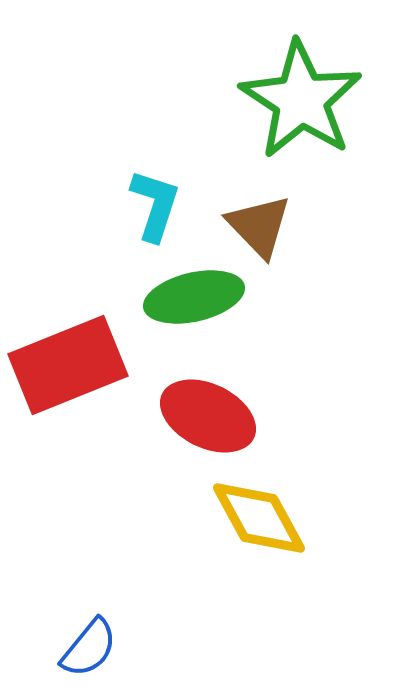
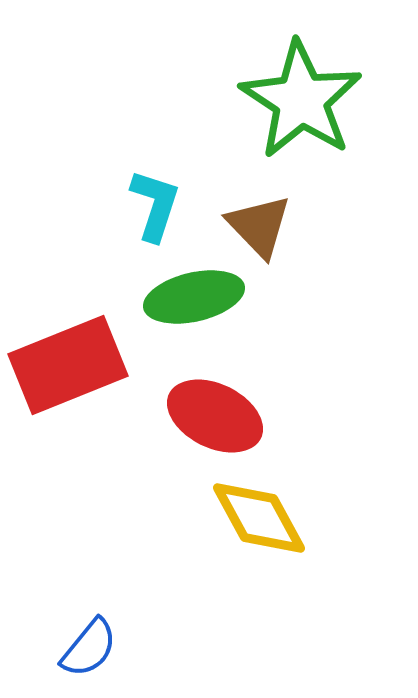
red ellipse: moved 7 px right
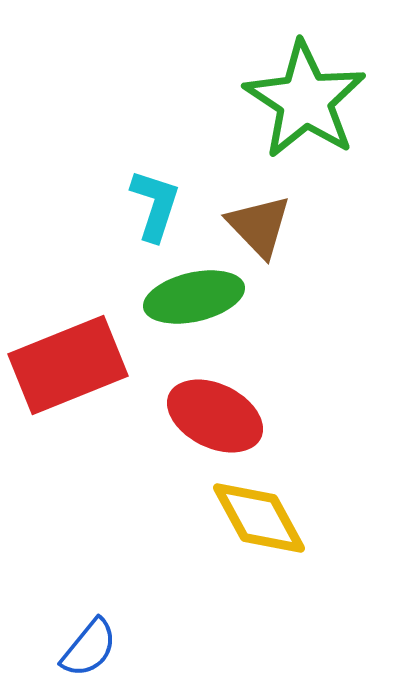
green star: moved 4 px right
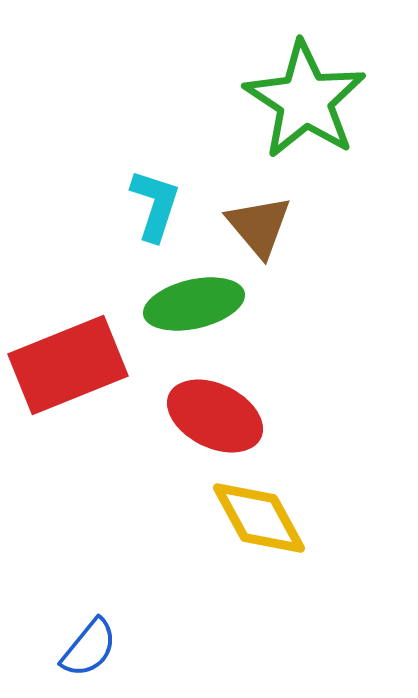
brown triangle: rotated 4 degrees clockwise
green ellipse: moved 7 px down
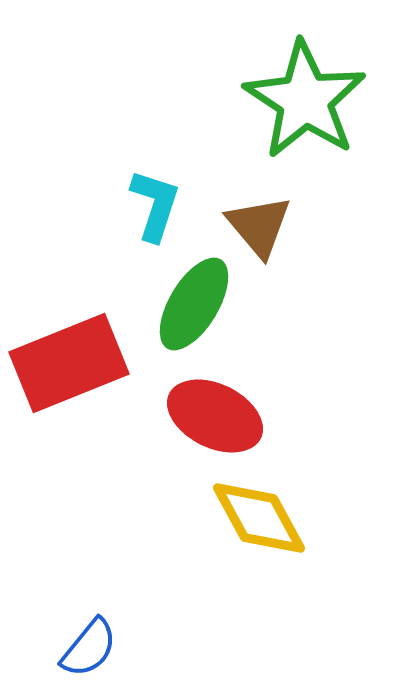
green ellipse: rotated 46 degrees counterclockwise
red rectangle: moved 1 px right, 2 px up
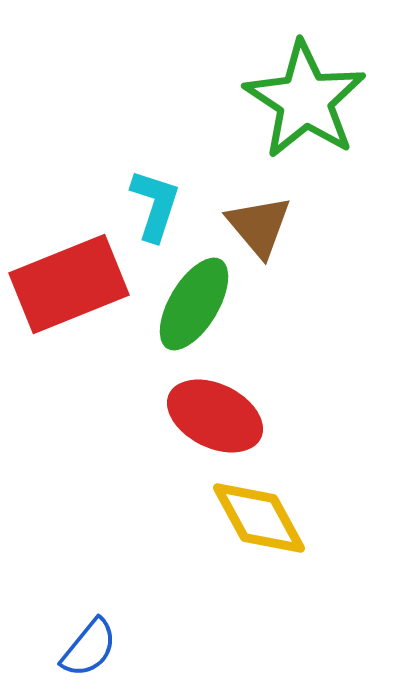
red rectangle: moved 79 px up
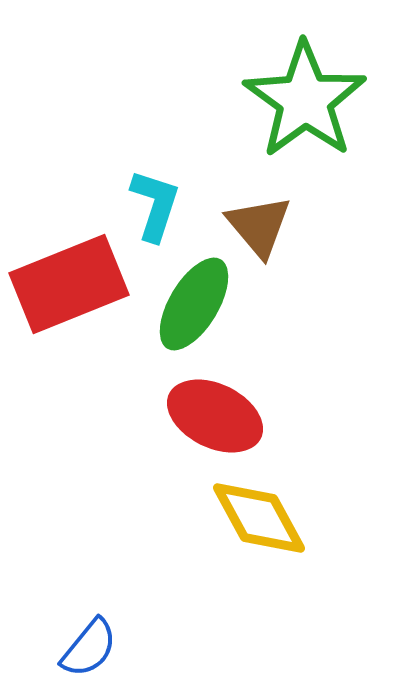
green star: rotated 3 degrees clockwise
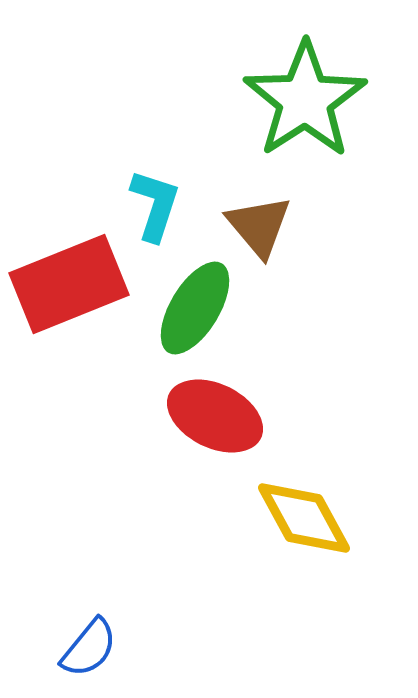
green star: rotated 3 degrees clockwise
green ellipse: moved 1 px right, 4 px down
yellow diamond: moved 45 px right
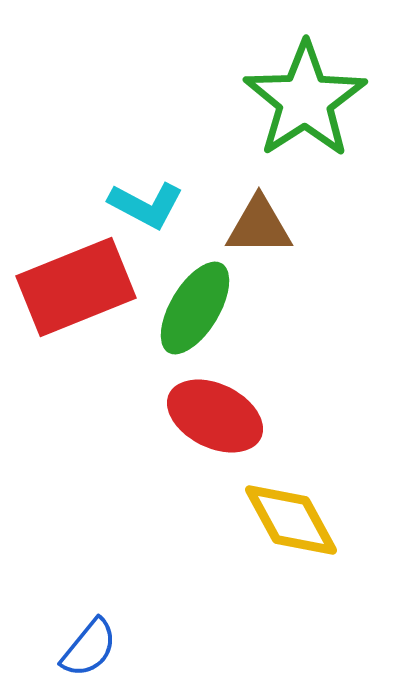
cyan L-shape: moved 9 px left; rotated 100 degrees clockwise
brown triangle: rotated 50 degrees counterclockwise
red rectangle: moved 7 px right, 3 px down
yellow diamond: moved 13 px left, 2 px down
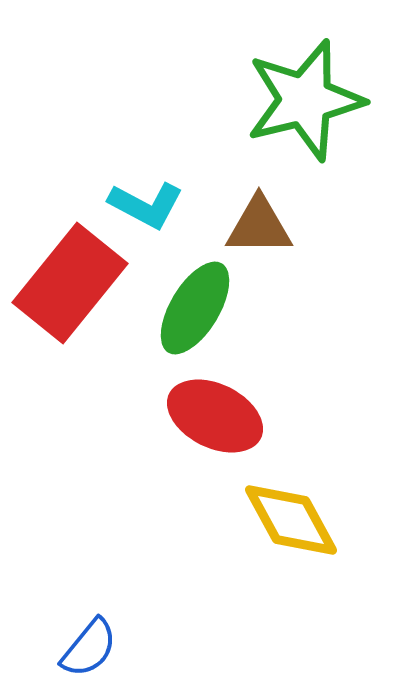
green star: rotated 19 degrees clockwise
red rectangle: moved 6 px left, 4 px up; rotated 29 degrees counterclockwise
